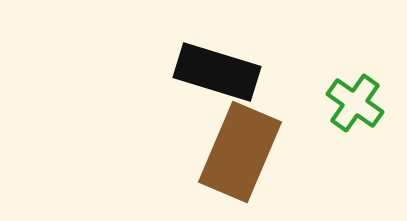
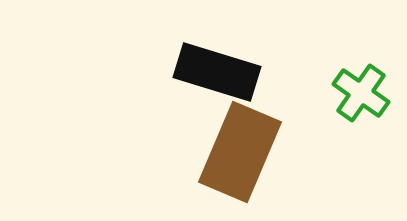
green cross: moved 6 px right, 10 px up
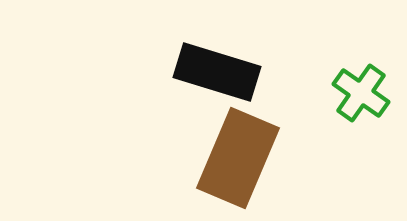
brown rectangle: moved 2 px left, 6 px down
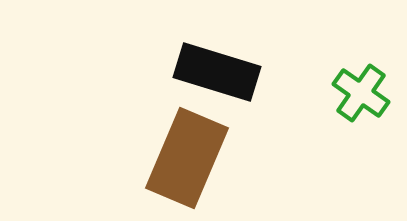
brown rectangle: moved 51 px left
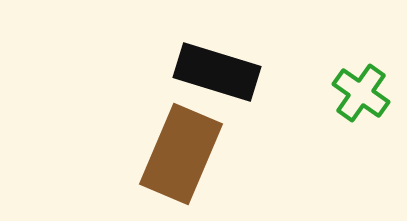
brown rectangle: moved 6 px left, 4 px up
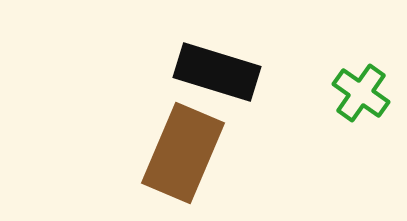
brown rectangle: moved 2 px right, 1 px up
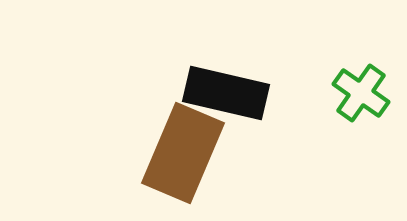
black rectangle: moved 9 px right, 21 px down; rotated 4 degrees counterclockwise
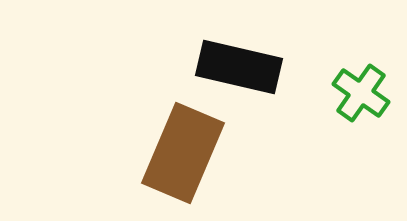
black rectangle: moved 13 px right, 26 px up
